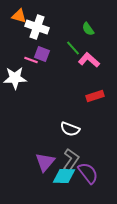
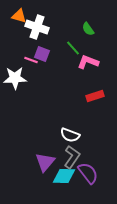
pink L-shape: moved 1 px left, 2 px down; rotated 20 degrees counterclockwise
white semicircle: moved 6 px down
gray L-shape: moved 1 px right, 3 px up
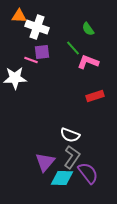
orange triangle: rotated 14 degrees counterclockwise
purple square: moved 2 px up; rotated 28 degrees counterclockwise
cyan diamond: moved 2 px left, 2 px down
